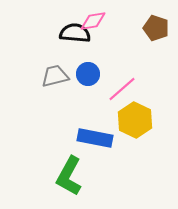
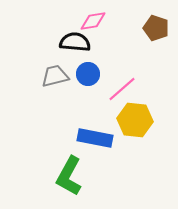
black semicircle: moved 9 px down
yellow hexagon: rotated 20 degrees counterclockwise
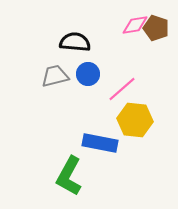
pink diamond: moved 42 px right, 4 px down
blue rectangle: moved 5 px right, 5 px down
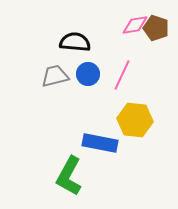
pink line: moved 14 px up; rotated 24 degrees counterclockwise
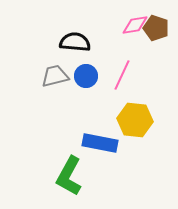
blue circle: moved 2 px left, 2 px down
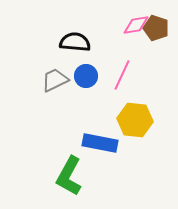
pink diamond: moved 1 px right
gray trapezoid: moved 4 px down; rotated 12 degrees counterclockwise
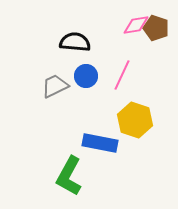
gray trapezoid: moved 6 px down
yellow hexagon: rotated 12 degrees clockwise
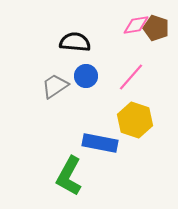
pink line: moved 9 px right, 2 px down; rotated 16 degrees clockwise
gray trapezoid: rotated 8 degrees counterclockwise
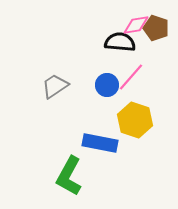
black semicircle: moved 45 px right
blue circle: moved 21 px right, 9 px down
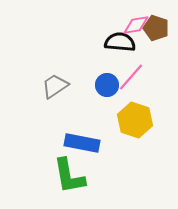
blue rectangle: moved 18 px left
green L-shape: rotated 39 degrees counterclockwise
